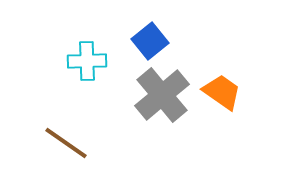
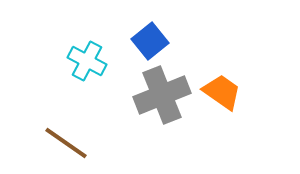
cyan cross: rotated 30 degrees clockwise
gray cross: rotated 18 degrees clockwise
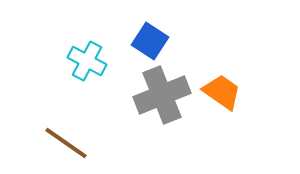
blue square: rotated 18 degrees counterclockwise
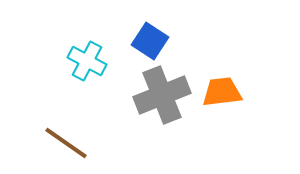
orange trapezoid: rotated 42 degrees counterclockwise
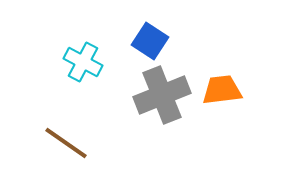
cyan cross: moved 4 px left, 1 px down
orange trapezoid: moved 2 px up
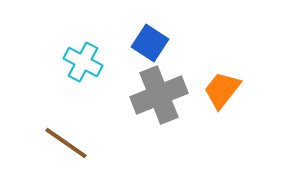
blue square: moved 2 px down
orange trapezoid: rotated 45 degrees counterclockwise
gray cross: moved 3 px left
